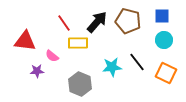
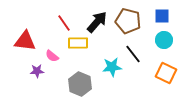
black line: moved 4 px left, 8 px up
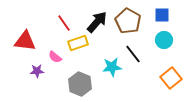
blue square: moved 1 px up
brown pentagon: rotated 15 degrees clockwise
yellow rectangle: rotated 18 degrees counterclockwise
pink semicircle: moved 3 px right, 1 px down
orange square: moved 5 px right, 5 px down; rotated 25 degrees clockwise
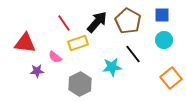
red triangle: moved 2 px down
gray hexagon: rotated 10 degrees clockwise
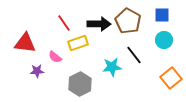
black arrow: moved 2 px right, 2 px down; rotated 50 degrees clockwise
black line: moved 1 px right, 1 px down
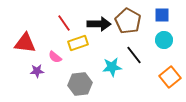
orange square: moved 1 px left, 1 px up
gray hexagon: rotated 20 degrees clockwise
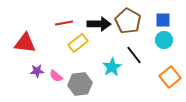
blue square: moved 1 px right, 5 px down
red line: rotated 66 degrees counterclockwise
yellow rectangle: rotated 18 degrees counterclockwise
pink semicircle: moved 1 px right, 19 px down
cyan star: rotated 24 degrees counterclockwise
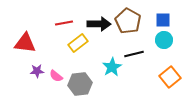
black line: moved 1 px up; rotated 66 degrees counterclockwise
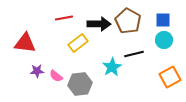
red line: moved 5 px up
orange square: rotated 10 degrees clockwise
